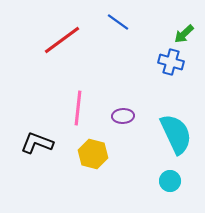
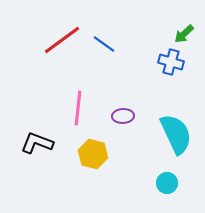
blue line: moved 14 px left, 22 px down
cyan circle: moved 3 px left, 2 px down
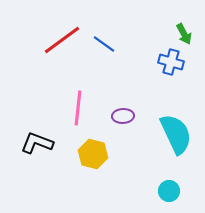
green arrow: rotated 75 degrees counterclockwise
cyan circle: moved 2 px right, 8 px down
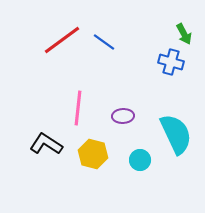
blue line: moved 2 px up
black L-shape: moved 9 px right, 1 px down; rotated 12 degrees clockwise
cyan circle: moved 29 px left, 31 px up
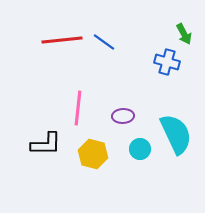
red line: rotated 30 degrees clockwise
blue cross: moved 4 px left
black L-shape: rotated 148 degrees clockwise
cyan circle: moved 11 px up
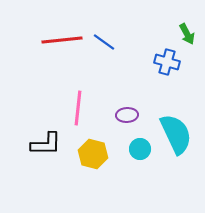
green arrow: moved 3 px right
purple ellipse: moved 4 px right, 1 px up
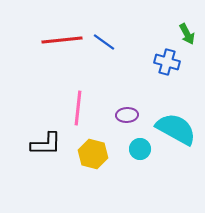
cyan semicircle: moved 5 px up; rotated 36 degrees counterclockwise
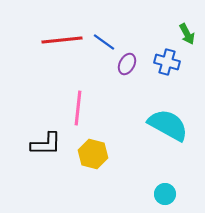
purple ellipse: moved 51 px up; rotated 60 degrees counterclockwise
cyan semicircle: moved 8 px left, 4 px up
cyan circle: moved 25 px right, 45 px down
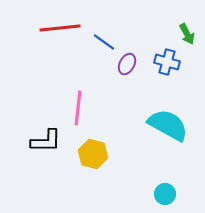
red line: moved 2 px left, 12 px up
black L-shape: moved 3 px up
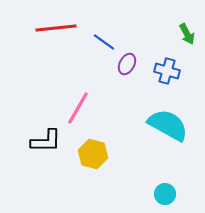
red line: moved 4 px left
blue cross: moved 9 px down
pink line: rotated 24 degrees clockwise
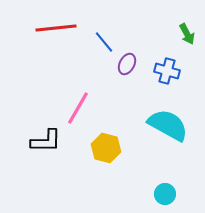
blue line: rotated 15 degrees clockwise
yellow hexagon: moved 13 px right, 6 px up
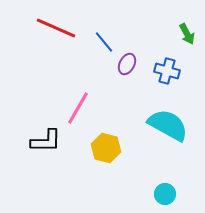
red line: rotated 30 degrees clockwise
